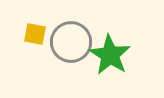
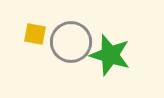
green star: rotated 15 degrees counterclockwise
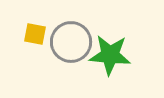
green star: rotated 12 degrees counterclockwise
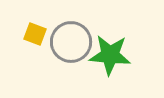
yellow square: rotated 10 degrees clockwise
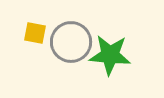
yellow square: moved 1 px up; rotated 10 degrees counterclockwise
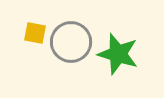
green star: moved 8 px right, 1 px up; rotated 12 degrees clockwise
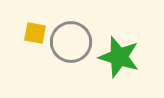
green star: moved 1 px right, 3 px down
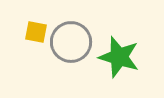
yellow square: moved 1 px right, 1 px up
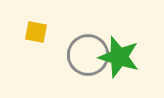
gray circle: moved 17 px right, 13 px down
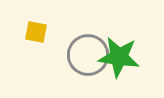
green star: rotated 9 degrees counterclockwise
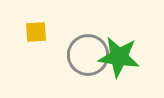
yellow square: rotated 15 degrees counterclockwise
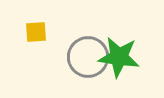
gray circle: moved 2 px down
